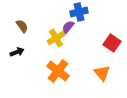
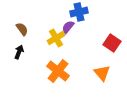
brown semicircle: moved 3 px down
black arrow: moved 2 px right; rotated 48 degrees counterclockwise
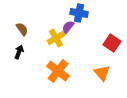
blue cross: moved 1 px down; rotated 24 degrees clockwise
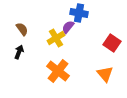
orange triangle: moved 3 px right, 1 px down
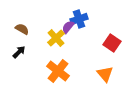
blue cross: moved 6 px down; rotated 30 degrees counterclockwise
brown semicircle: rotated 24 degrees counterclockwise
yellow cross: rotated 12 degrees counterclockwise
black arrow: rotated 24 degrees clockwise
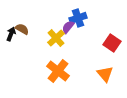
blue cross: moved 1 px left, 1 px up
black arrow: moved 8 px left, 18 px up; rotated 24 degrees counterclockwise
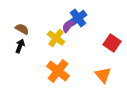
blue cross: rotated 18 degrees counterclockwise
purple semicircle: moved 1 px up
black arrow: moved 9 px right, 12 px down
yellow cross: rotated 12 degrees counterclockwise
orange triangle: moved 2 px left, 1 px down
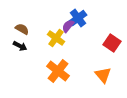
black arrow: rotated 96 degrees clockwise
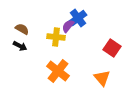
yellow cross: moved 1 px up; rotated 30 degrees counterclockwise
red square: moved 5 px down
orange triangle: moved 1 px left, 3 px down
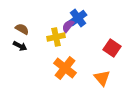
yellow cross: rotated 18 degrees counterclockwise
orange cross: moved 7 px right, 3 px up
